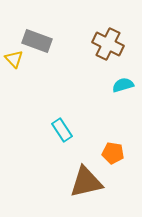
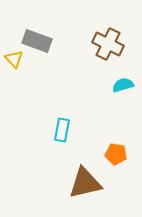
cyan rectangle: rotated 45 degrees clockwise
orange pentagon: moved 3 px right, 1 px down
brown triangle: moved 1 px left, 1 px down
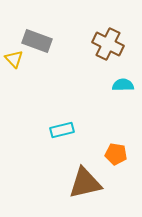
cyan semicircle: rotated 15 degrees clockwise
cyan rectangle: rotated 65 degrees clockwise
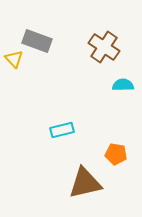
brown cross: moved 4 px left, 3 px down; rotated 8 degrees clockwise
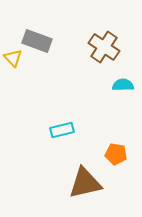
yellow triangle: moved 1 px left, 1 px up
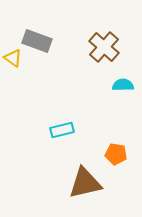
brown cross: rotated 8 degrees clockwise
yellow triangle: rotated 12 degrees counterclockwise
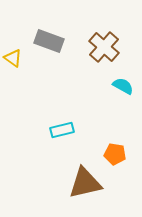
gray rectangle: moved 12 px right
cyan semicircle: moved 1 px down; rotated 30 degrees clockwise
orange pentagon: moved 1 px left
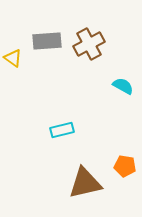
gray rectangle: moved 2 px left; rotated 24 degrees counterclockwise
brown cross: moved 15 px left, 3 px up; rotated 20 degrees clockwise
orange pentagon: moved 10 px right, 12 px down
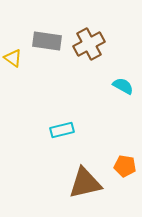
gray rectangle: rotated 12 degrees clockwise
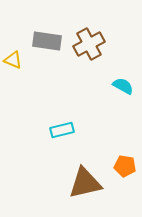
yellow triangle: moved 2 px down; rotated 12 degrees counterclockwise
